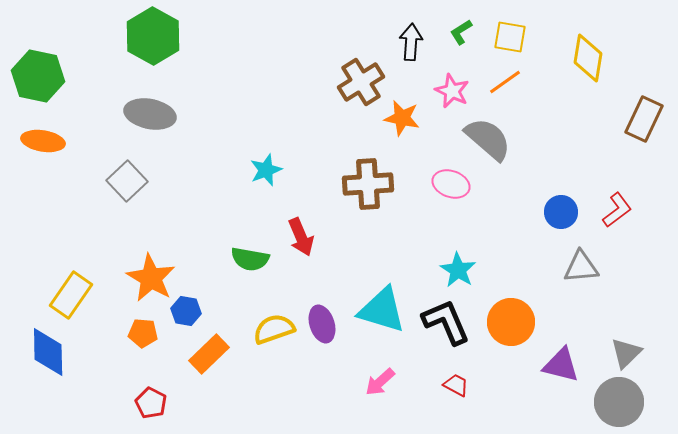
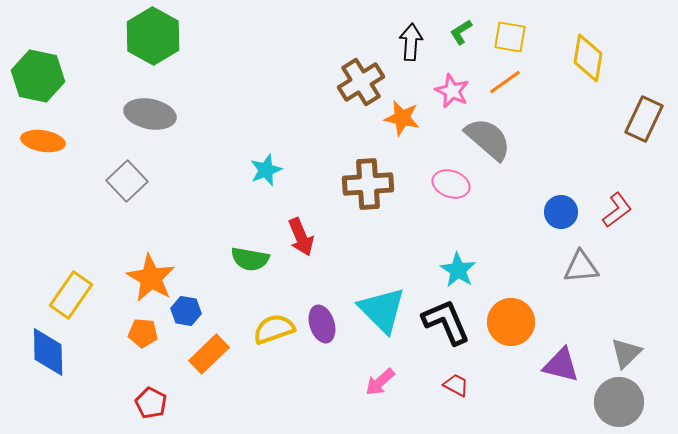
cyan triangle at (382, 310): rotated 28 degrees clockwise
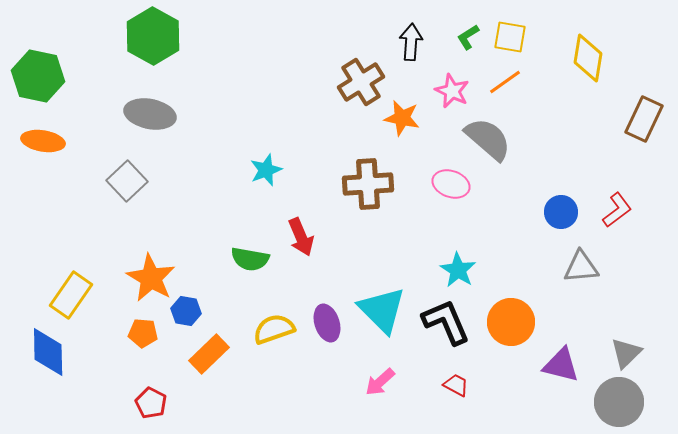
green L-shape at (461, 32): moved 7 px right, 5 px down
purple ellipse at (322, 324): moved 5 px right, 1 px up
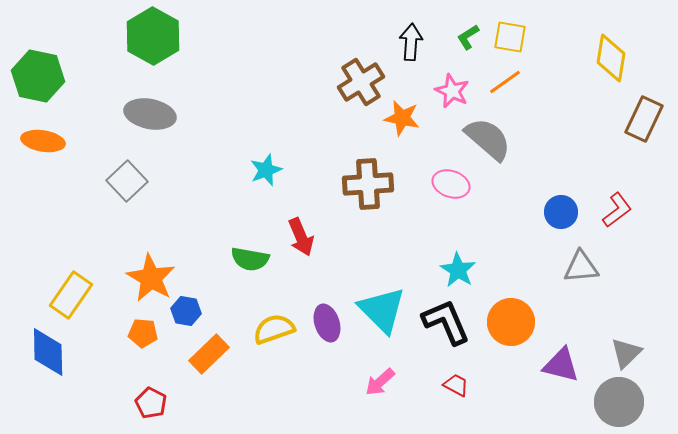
yellow diamond at (588, 58): moved 23 px right
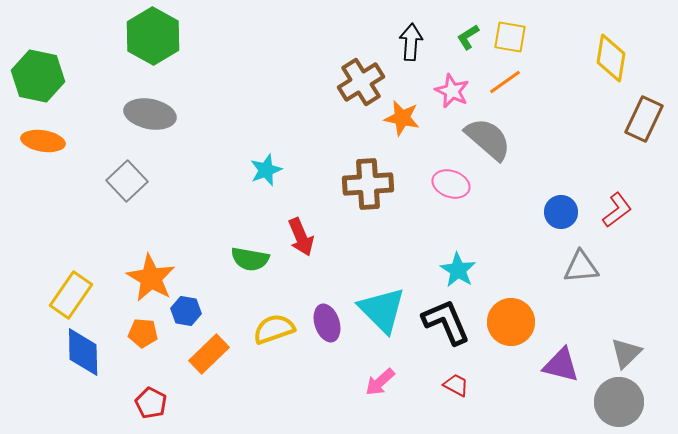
blue diamond at (48, 352): moved 35 px right
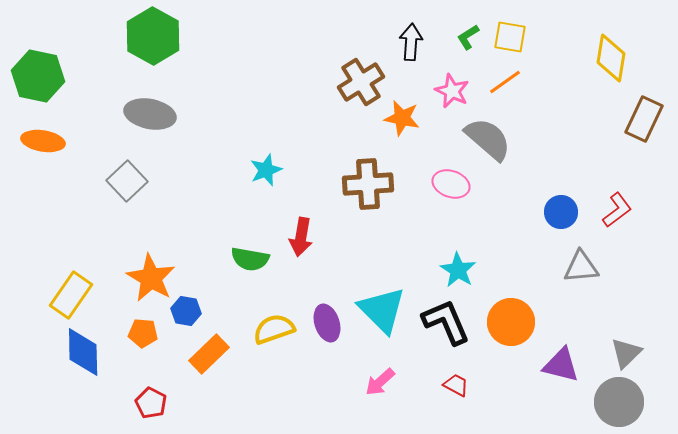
red arrow at (301, 237): rotated 33 degrees clockwise
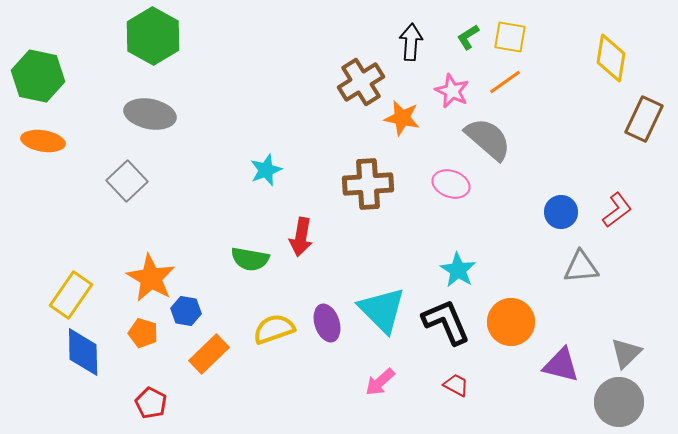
orange pentagon at (143, 333): rotated 12 degrees clockwise
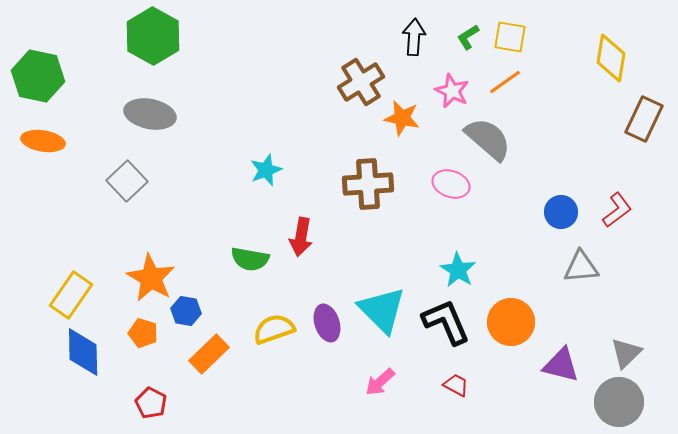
black arrow at (411, 42): moved 3 px right, 5 px up
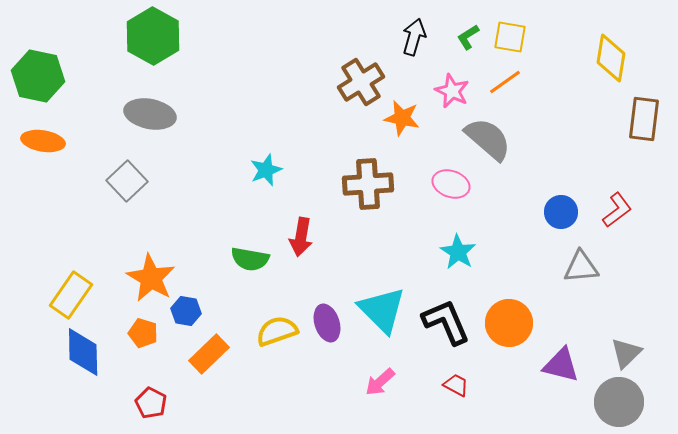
black arrow at (414, 37): rotated 12 degrees clockwise
brown rectangle at (644, 119): rotated 18 degrees counterclockwise
cyan star at (458, 270): moved 18 px up
orange circle at (511, 322): moved 2 px left, 1 px down
yellow semicircle at (274, 329): moved 3 px right, 2 px down
